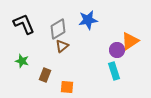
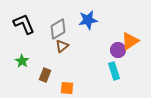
purple circle: moved 1 px right
green star: rotated 16 degrees clockwise
orange square: moved 1 px down
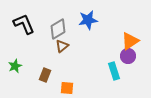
purple circle: moved 10 px right, 6 px down
green star: moved 7 px left, 5 px down; rotated 16 degrees clockwise
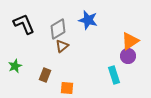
blue star: rotated 24 degrees clockwise
cyan rectangle: moved 4 px down
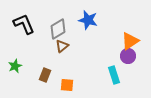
orange square: moved 3 px up
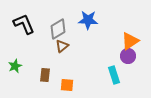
blue star: rotated 12 degrees counterclockwise
brown rectangle: rotated 16 degrees counterclockwise
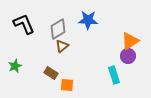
brown rectangle: moved 6 px right, 2 px up; rotated 64 degrees counterclockwise
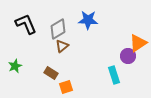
black L-shape: moved 2 px right
orange triangle: moved 8 px right, 2 px down
orange square: moved 1 px left, 2 px down; rotated 24 degrees counterclockwise
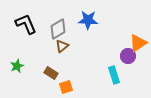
green star: moved 2 px right
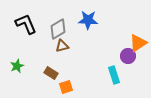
brown triangle: rotated 24 degrees clockwise
